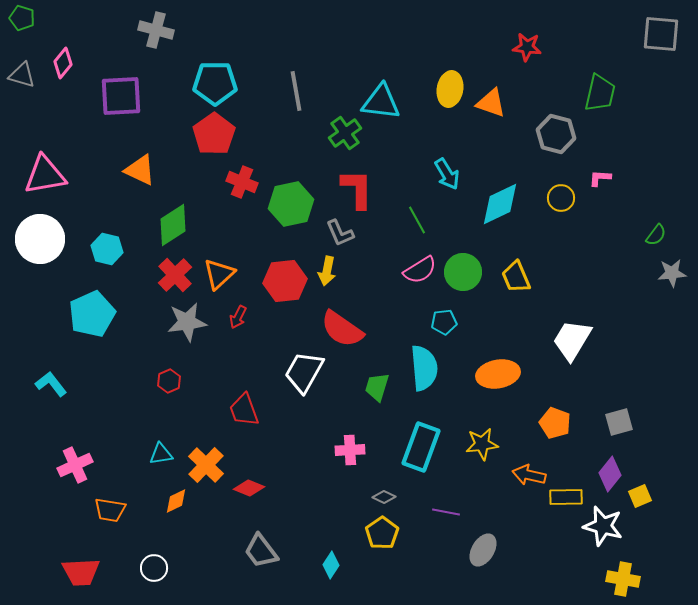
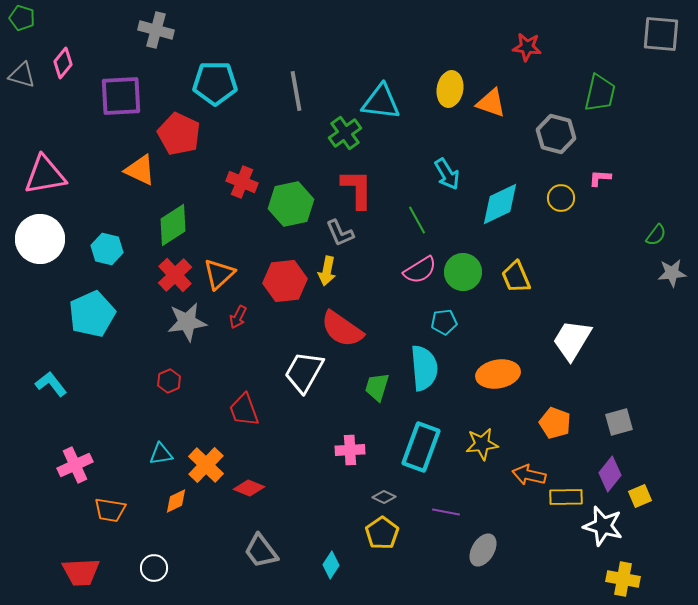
red pentagon at (214, 134): moved 35 px left; rotated 12 degrees counterclockwise
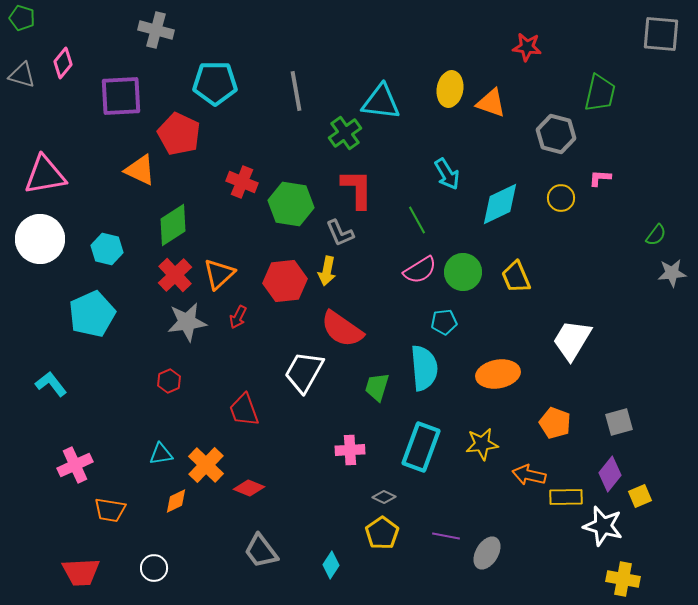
green hexagon at (291, 204): rotated 21 degrees clockwise
purple line at (446, 512): moved 24 px down
gray ellipse at (483, 550): moved 4 px right, 3 px down
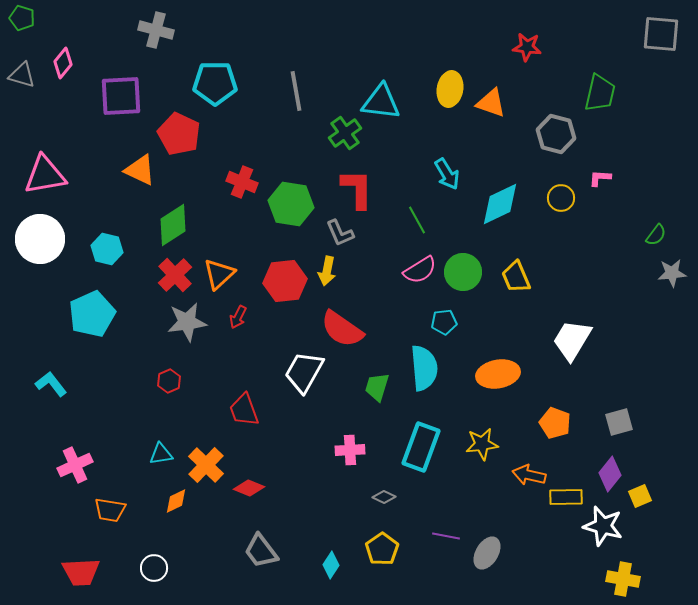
yellow pentagon at (382, 533): moved 16 px down
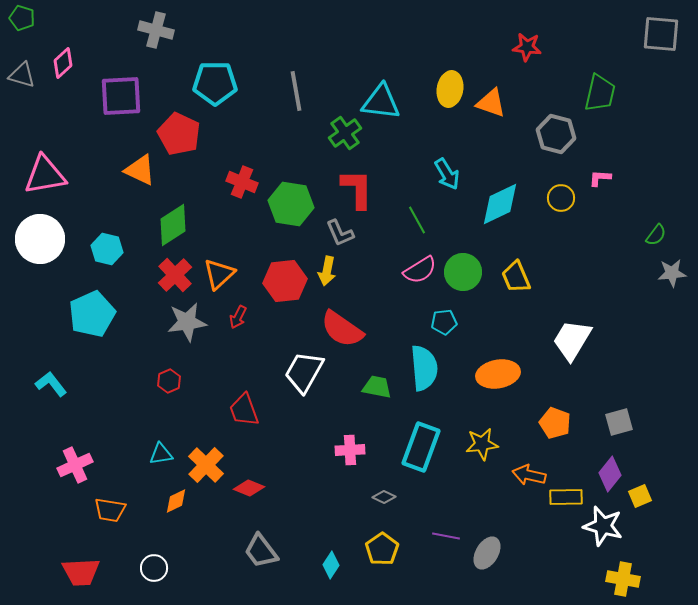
pink diamond at (63, 63): rotated 8 degrees clockwise
green trapezoid at (377, 387): rotated 84 degrees clockwise
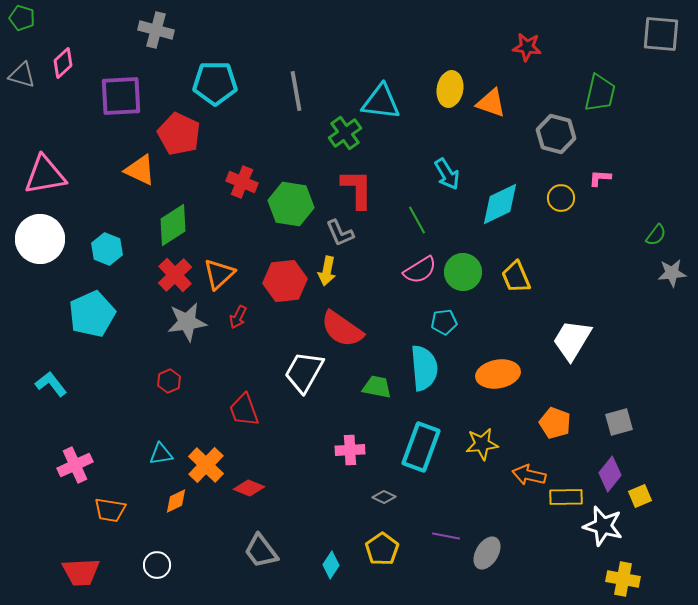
cyan hexagon at (107, 249): rotated 8 degrees clockwise
white circle at (154, 568): moved 3 px right, 3 px up
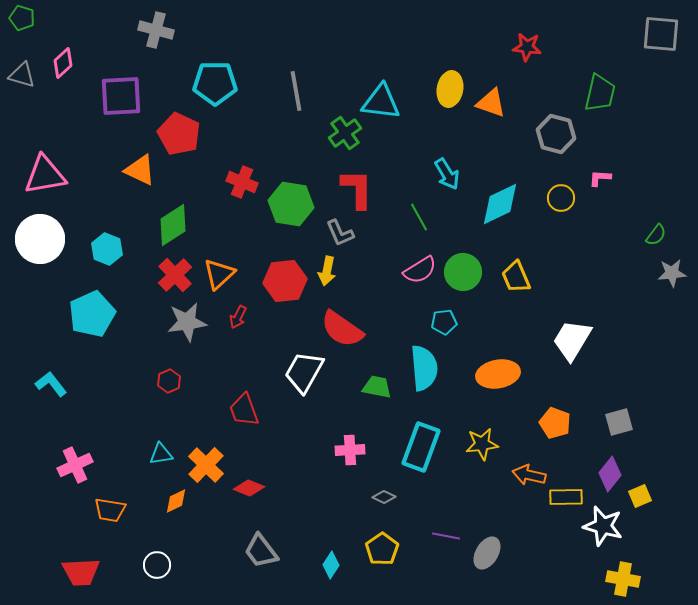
green line at (417, 220): moved 2 px right, 3 px up
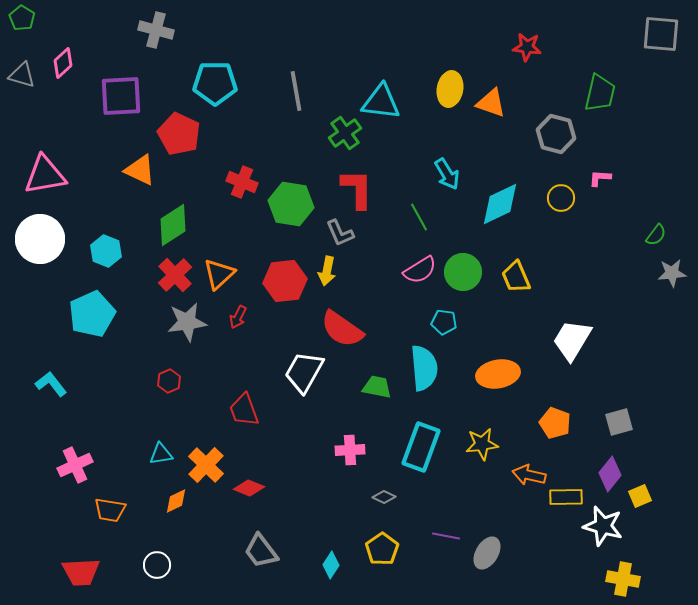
green pentagon at (22, 18): rotated 15 degrees clockwise
cyan hexagon at (107, 249): moved 1 px left, 2 px down
cyan pentagon at (444, 322): rotated 15 degrees clockwise
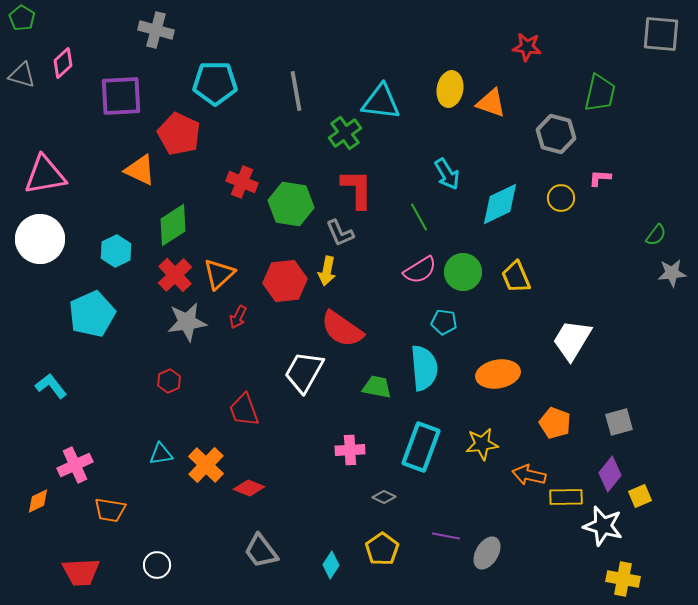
cyan hexagon at (106, 251): moved 10 px right; rotated 12 degrees clockwise
cyan L-shape at (51, 384): moved 2 px down
orange diamond at (176, 501): moved 138 px left
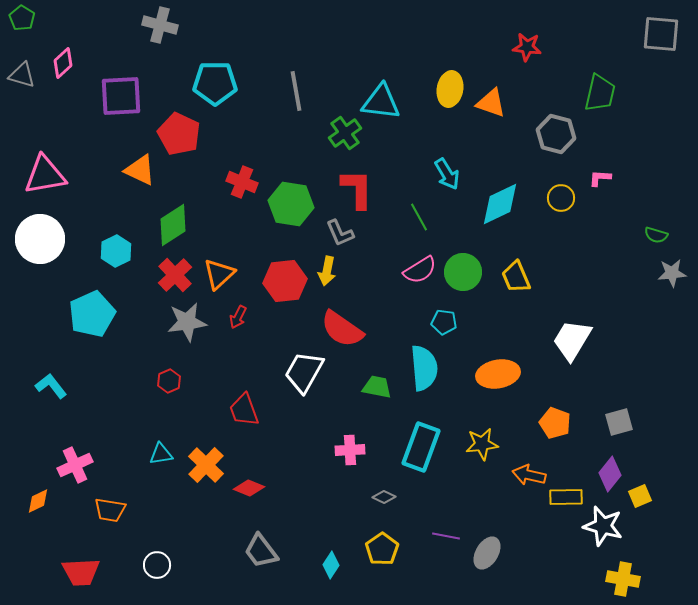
gray cross at (156, 30): moved 4 px right, 5 px up
green semicircle at (656, 235): rotated 70 degrees clockwise
